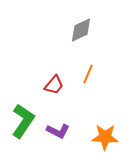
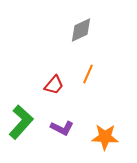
green L-shape: moved 2 px left, 1 px down; rotated 8 degrees clockwise
purple L-shape: moved 4 px right, 3 px up
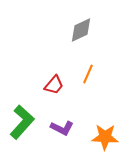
green L-shape: moved 1 px right
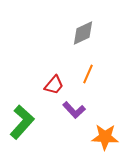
gray diamond: moved 2 px right, 3 px down
purple L-shape: moved 12 px right, 18 px up; rotated 20 degrees clockwise
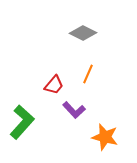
gray diamond: rotated 52 degrees clockwise
orange star: rotated 12 degrees clockwise
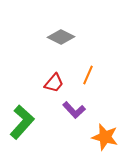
gray diamond: moved 22 px left, 4 px down
orange line: moved 1 px down
red trapezoid: moved 2 px up
